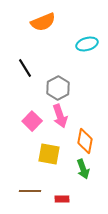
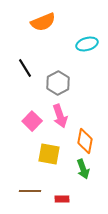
gray hexagon: moved 5 px up
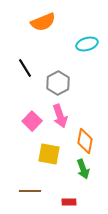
red rectangle: moved 7 px right, 3 px down
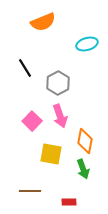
yellow square: moved 2 px right
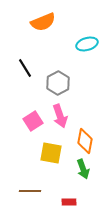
pink square: moved 1 px right; rotated 12 degrees clockwise
yellow square: moved 1 px up
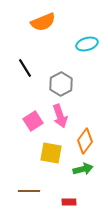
gray hexagon: moved 3 px right, 1 px down
orange diamond: rotated 25 degrees clockwise
green arrow: rotated 84 degrees counterclockwise
brown line: moved 1 px left
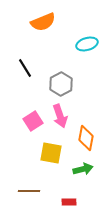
orange diamond: moved 1 px right, 3 px up; rotated 25 degrees counterclockwise
